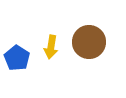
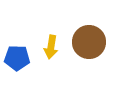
blue pentagon: rotated 30 degrees counterclockwise
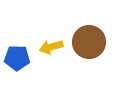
yellow arrow: rotated 65 degrees clockwise
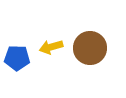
brown circle: moved 1 px right, 6 px down
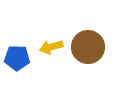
brown circle: moved 2 px left, 1 px up
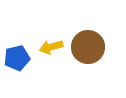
blue pentagon: rotated 15 degrees counterclockwise
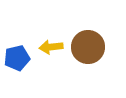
yellow arrow: rotated 10 degrees clockwise
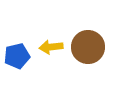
blue pentagon: moved 2 px up
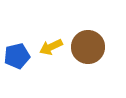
yellow arrow: rotated 20 degrees counterclockwise
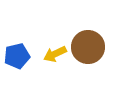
yellow arrow: moved 4 px right, 7 px down
